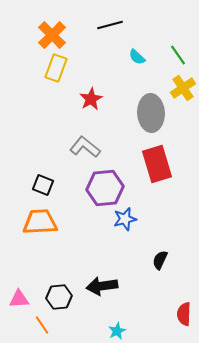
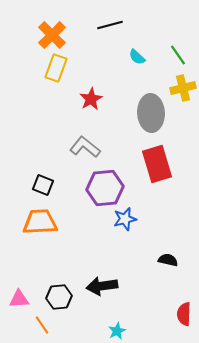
yellow cross: rotated 20 degrees clockwise
black semicircle: moved 8 px right; rotated 78 degrees clockwise
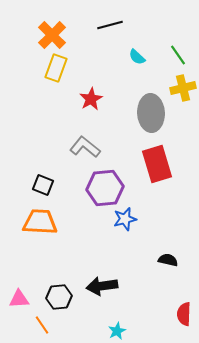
orange trapezoid: rotated 6 degrees clockwise
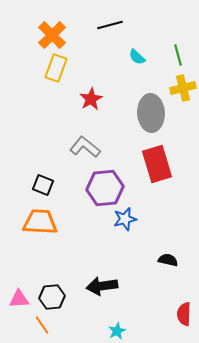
green line: rotated 20 degrees clockwise
black hexagon: moved 7 px left
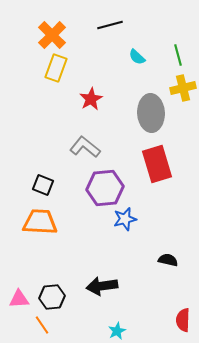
red semicircle: moved 1 px left, 6 px down
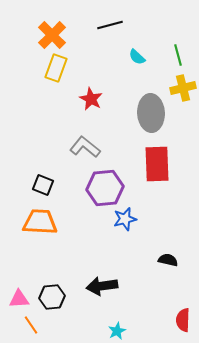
red star: rotated 15 degrees counterclockwise
red rectangle: rotated 15 degrees clockwise
orange line: moved 11 px left
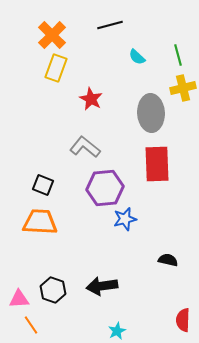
black hexagon: moved 1 px right, 7 px up; rotated 25 degrees clockwise
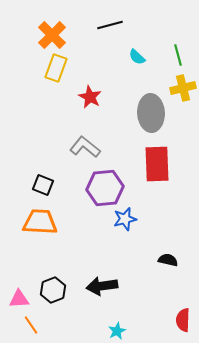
red star: moved 1 px left, 2 px up
black hexagon: rotated 20 degrees clockwise
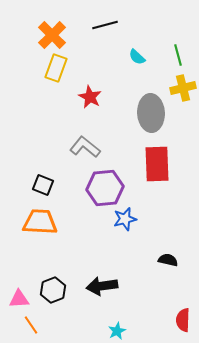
black line: moved 5 px left
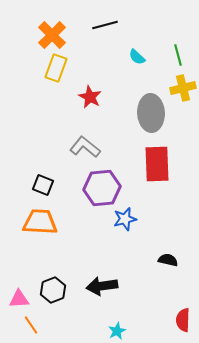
purple hexagon: moved 3 px left
